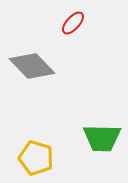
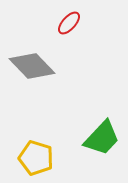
red ellipse: moved 4 px left
green trapezoid: rotated 48 degrees counterclockwise
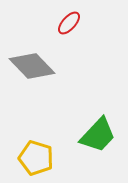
green trapezoid: moved 4 px left, 3 px up
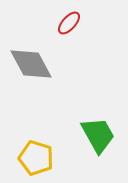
gray diamond: moved 1 px left, 2 px up; rotated 15 degrees clockwise
green trapezoid: rotated 72 degrees counterclockwise
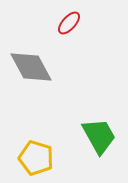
gray diamond: moved 3 px down
green trapezoid: moved 1 px right, 1 px down
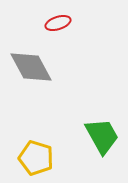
red ellipse: moved 11 px left; rotated 30 degrees clockwise
green trapezoid: moved 3 px right
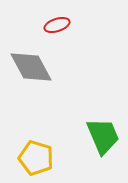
red ellipse: moved 1 px left, 2 px down
green trapezoid: moved 1 px right; rotated 6 degrees clockwise
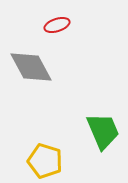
green trapezoid: moved 5 px up
yellow pentagon: moved 9 px right, 3 px down
